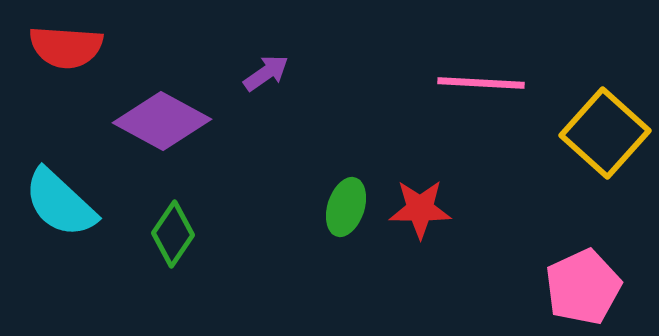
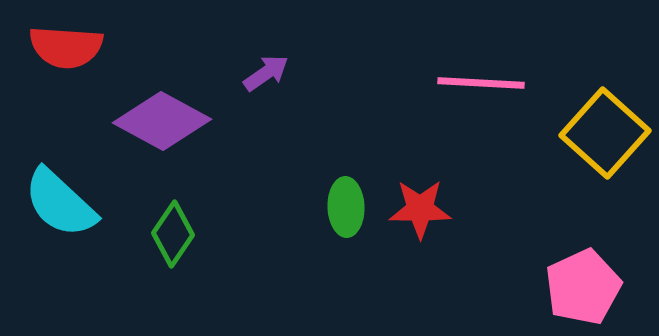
green ellipse: rotated 20 degrees counterclockwise
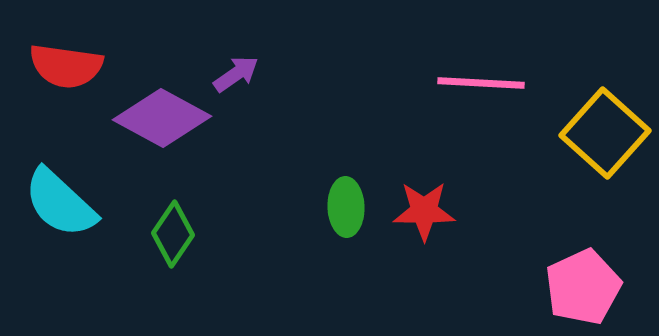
red semicircle: moved 19 px down; rotated 4 degrees clockwise
purple arrow: moved 30 px left, 1 px down
purple diamond: moved 3 px up
red star: moved 4 px right, 2 px down
